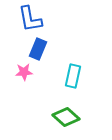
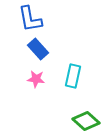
blue rectangle: rotated 65 degrees counterclockwise
pink star: moved 12 px right, 7 px down; rotated 12 degrees clockwise
green diamond: moved 20 px right, 4 px down
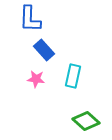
blue L-shape: rotated 12 degrees clockwise
blue rectangle: moved 6 px right, 1 px down
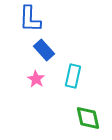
pink star: rotated 24 degrees clockwise
green diamond: moved 2 px right, 3 px up; rotated 36 degrees clockwise
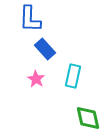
blue rectangle: moved 1 px right, 1 px up
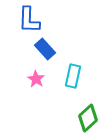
blue L-shape: moved 1 px left, 1 px down
green diamond: rotated 60 degrees clockwise
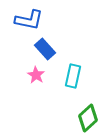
blue L-shape: rotated 80 degrees counterclockwise
pink star: moved 4 px up
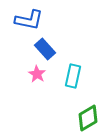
pink star: moved 1 px right, 1 px up
green diamond: rotated 12 degrees clockwise
